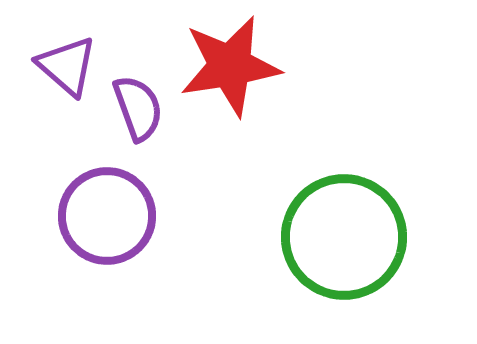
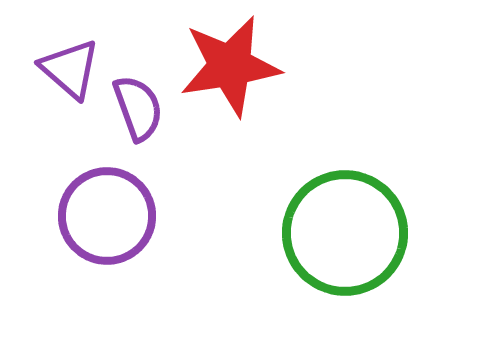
purple triangle: moved 3 px right, 3 px down
green circle: moved 1 px right, 4 px up
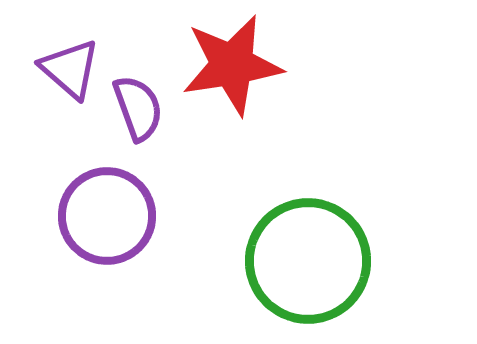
red star: moved 2 px right, 1 px up
green circle: moved 37 px left, 28 px down
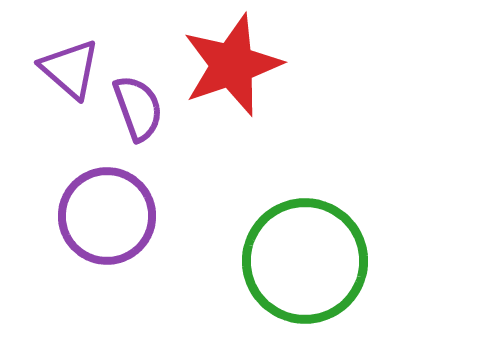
red star: rotated 10 degrees counterclockwise
green circle: moved 3 px left
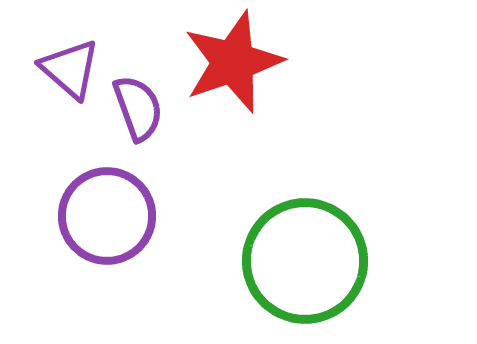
red star: moved 1 px right, 3 px up
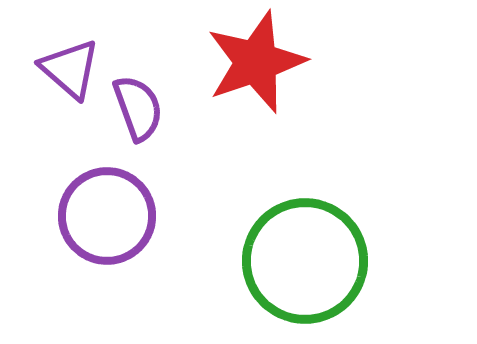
red star: moved 23 px right
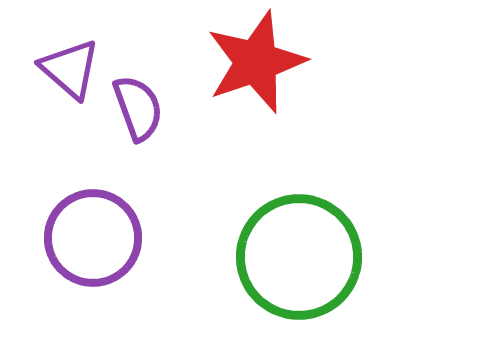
purple circle: moved 14 px left, 22 px down
green circle: moved 6 px left, 4 px up
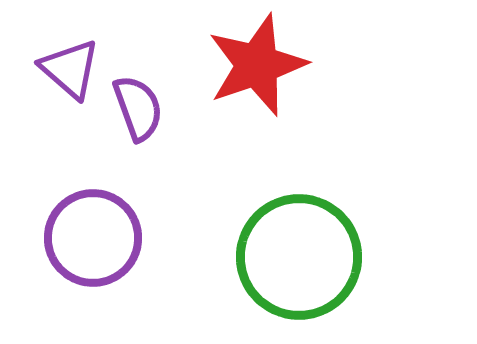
red star: moved 1 px right, 3 px down
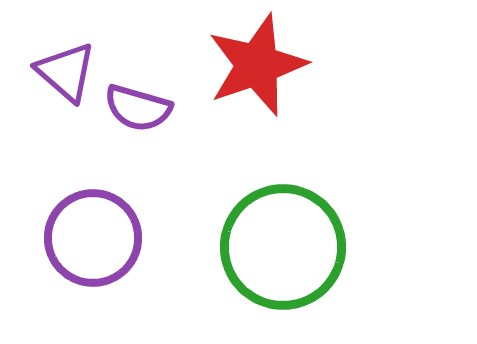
purple triangle: moved 4 px left, 3 px down
purple semicircle: rotated 126 degrees clockwise
green circle: moved 16 px left, 10 px up
